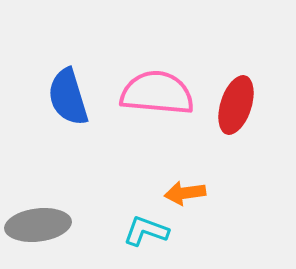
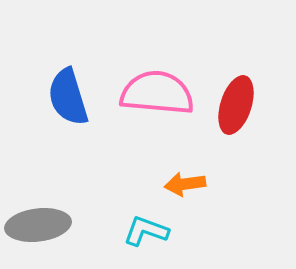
orange arrow: moved 9 px up
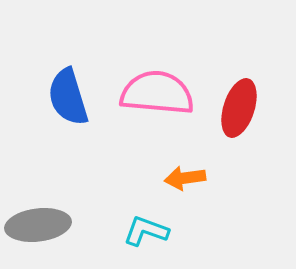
red ellipse: moved 3 px right, 3 px down
orange arrow: moved 6 px up
